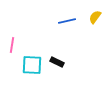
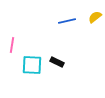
yellow semicircle: rotated 16 degrees clockwise
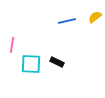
cyan square: moved 1 px left, 1 px up
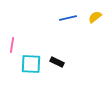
blue line: moved 1 px right, 3 px up
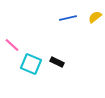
pink line: rotated 56 degrees counterclockwise
cyan square: rotated 20 degrees clockwise
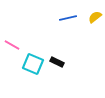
pink line: rotated 14 degrees counterclockwise
cyan square: moved 2 px right
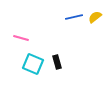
blue line: moved 6 px right, 1 px up
pink line: moved 9 px right, 7 px up; rotated 14 degrees counterclockwise
black rectangle: rotated 48 degrees clockwise
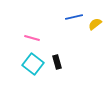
yellow semicircle: moved 7 px down
pink line: moved 11 px right
cyan square: rotated 15 degrees clockwise
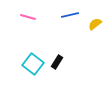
blue line: moved 4 px left, 2 px up
pink line: moved 4 px left, 21 px up
black rectangle: rotated 48 degrees clockwise
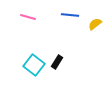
blue line: rotated 18 degrees clockwise
cyan square: moved 1 px right, 1 px down
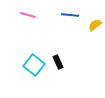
pink line: moved 2 px up
yellow semicircle: moved 1 px down
black rectangle: moved 1 px right; rotated 56 degrees counterclockwise
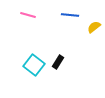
yellow semicircle: moved 1 px left, 2 px down
black rectangle: rotated 56 degrees clockwise
